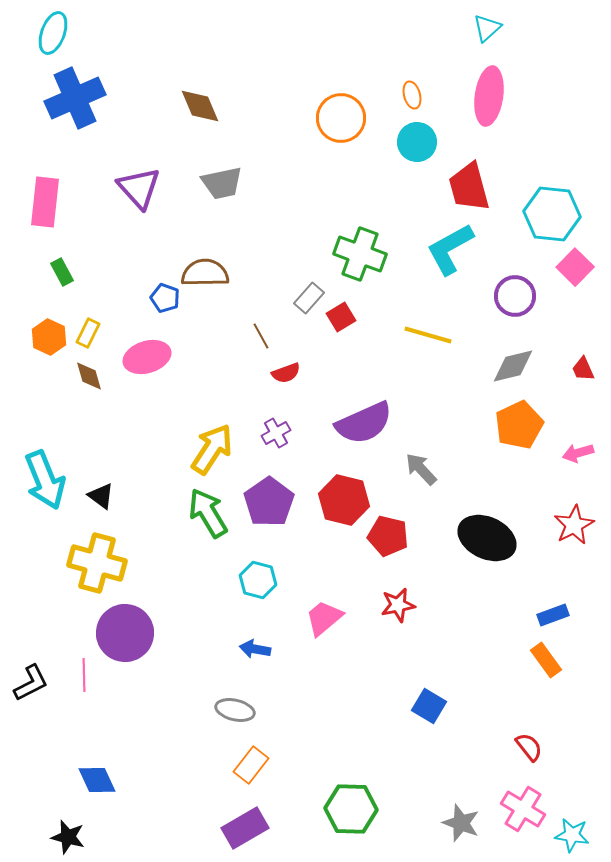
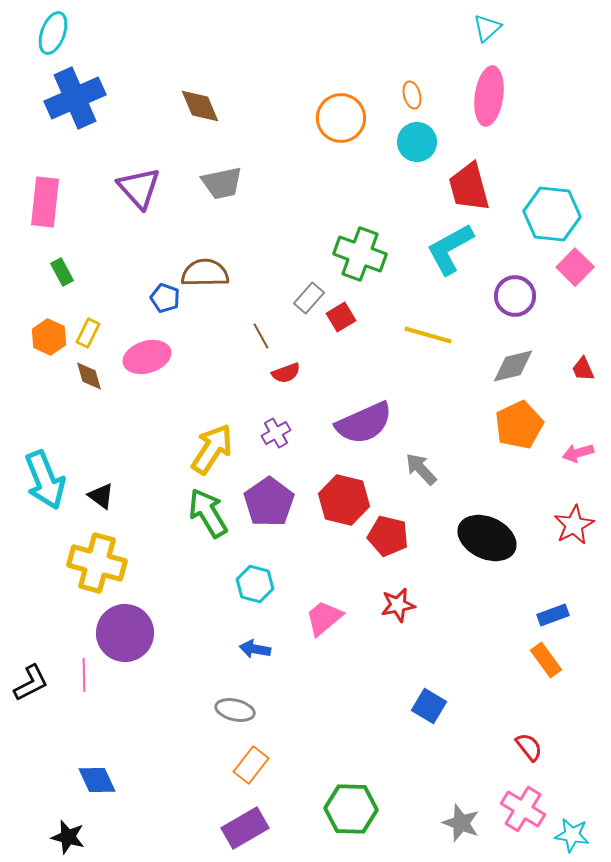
cyan hexagon at (258, 580): moved 3 px left, 4 px down
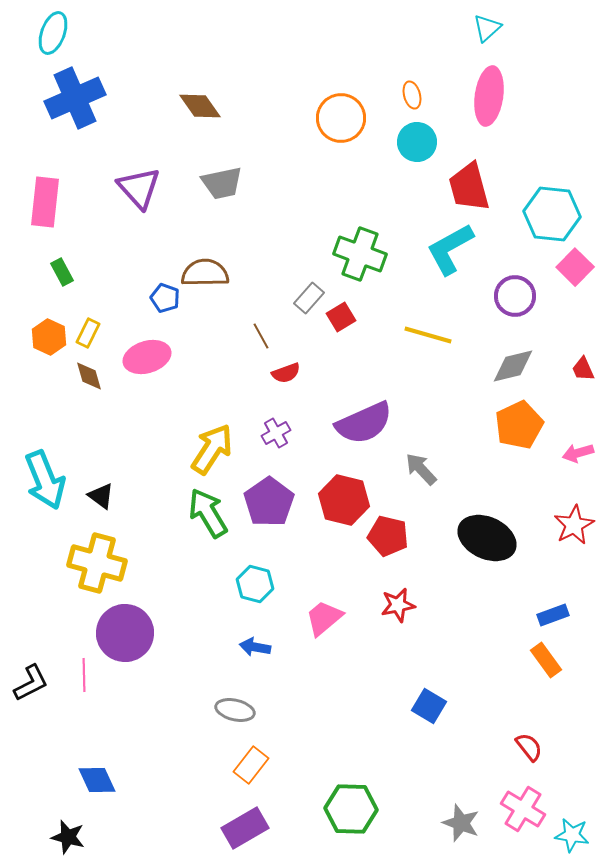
brown diamond at (200, 106): rotated 12 degrees counterclockwise
blue arrow at (255, 649): moved 2 px up
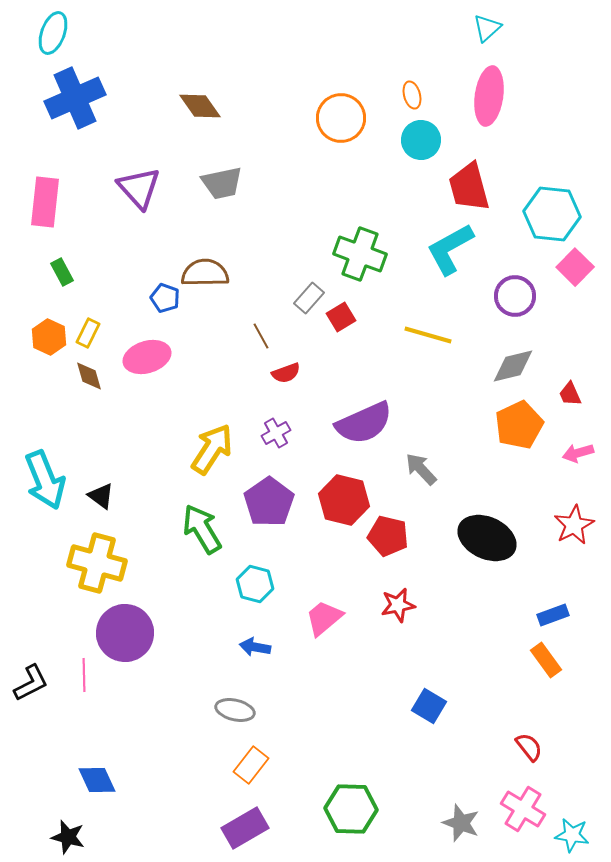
cyan circle at (417, 142): moved 4 px right, 2 px up
red trapezoid at (583, 369): moved 13 px left, 25 px down
green arrow at (208, 513): moved 6 px left, 16 px down
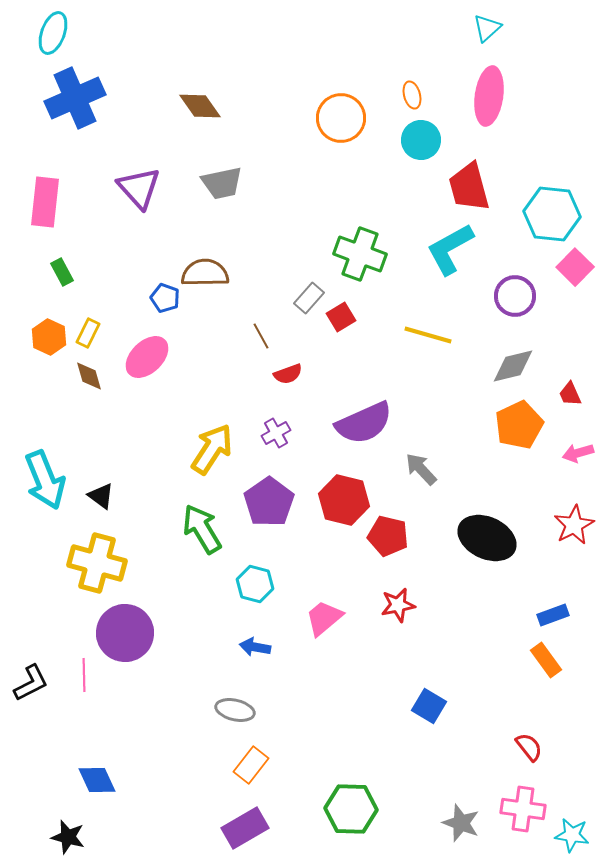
pink ellipse at (147, 357): rotated 27 degrees counterclockwise
red semicircle at (286, 373): moved 2 px right, 1 px down
pink cross at (523, 809): rotated 24 degrees counterclockwise
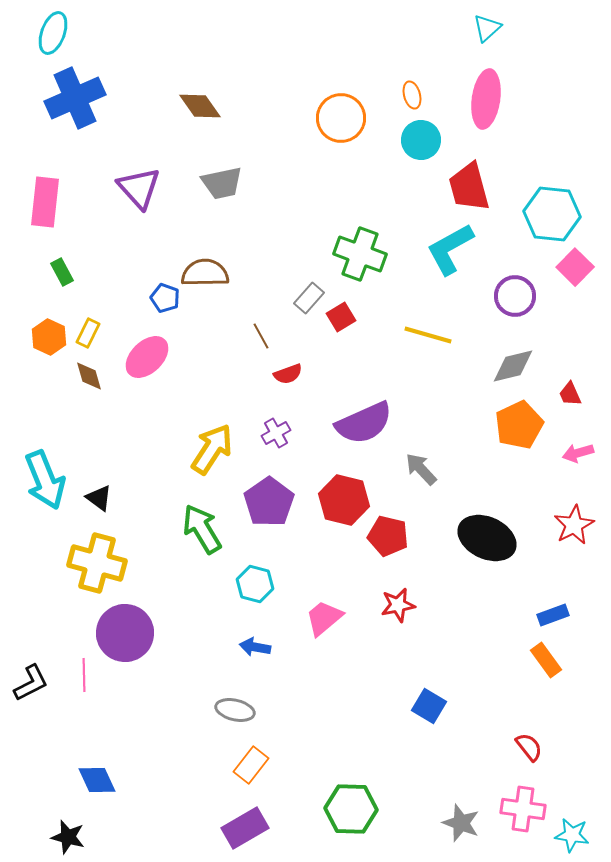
pink ellipse at (489, 96): moved 3 px left, 3 px down
black triangle at (101, 496): moved 2 px left, 2 px down
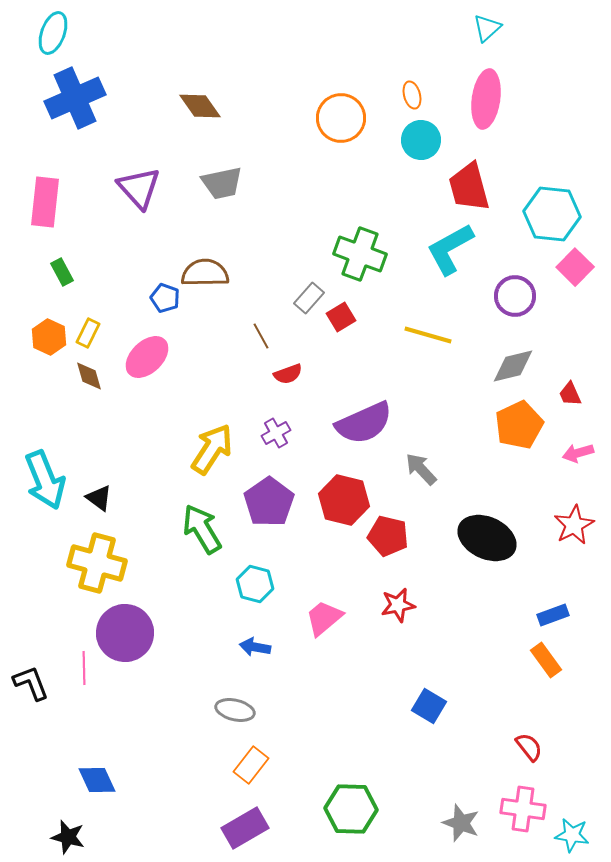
pink line at (84, 675): moved 7 px up
black L-shape at (31, 683): rotated 84 degrees counterclockwise
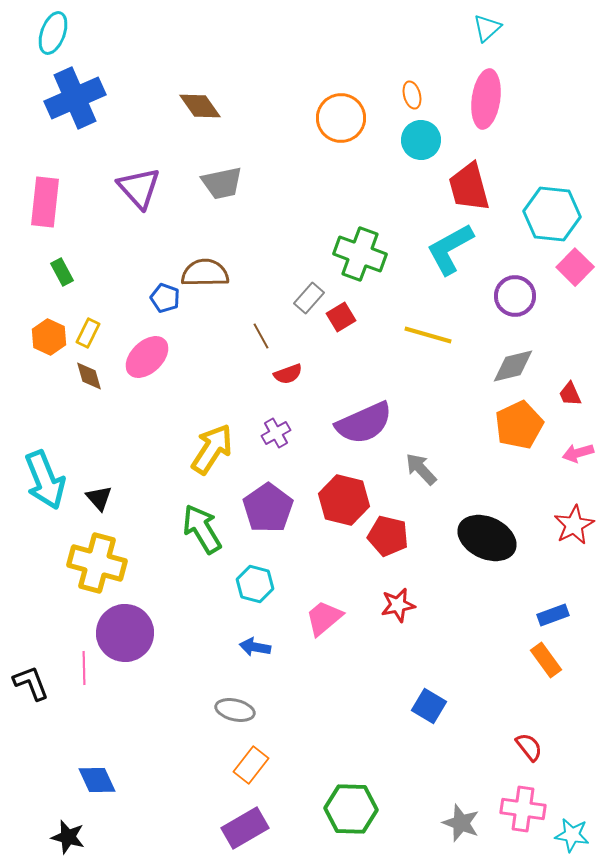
black triangle at (99, 498): rotated 12 degrees clockwise
purple pentagon at (269, 502): moved 1 px left, 6 px down
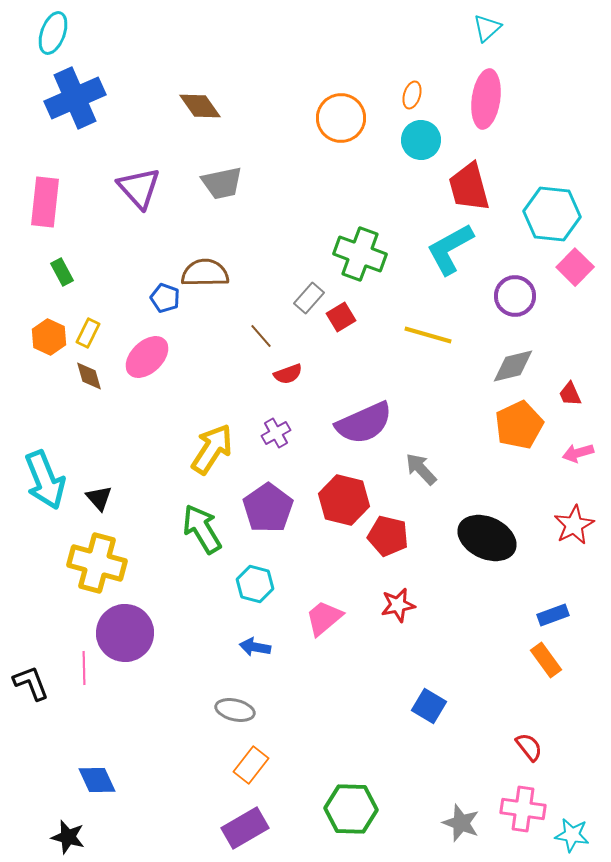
orange ellipse at (412, 95): rotated 32 degrees clockwise
brown line at (261, 336): rotated 12 degrees counterclockwise
